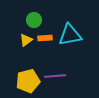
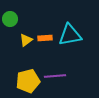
green circle: moved 24 px left, 1 px up
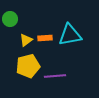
yellow pentagon: moved 15 px up
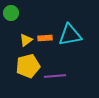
green circle: moved 1 px right, 6 px up
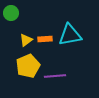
orange rectangle: moved 1 px down
yellow pentagon: rotated 10 degrees counterclockwise
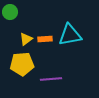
green circle: moved 1 px left, 1 px up
yellow triangle: moved 1 px up
yellow pentagon: moved 6 px left, 2 px up; rotated 20 degrees clockwise
purple line: moved 4 px left, 3 px down
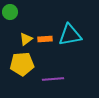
purple line: moved 2 px right
